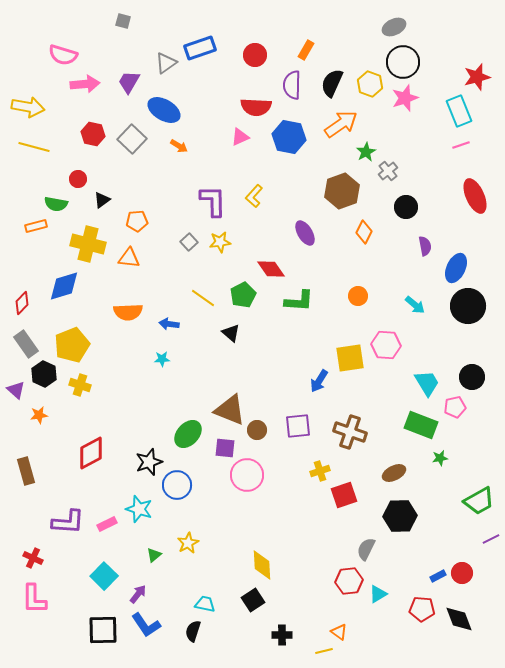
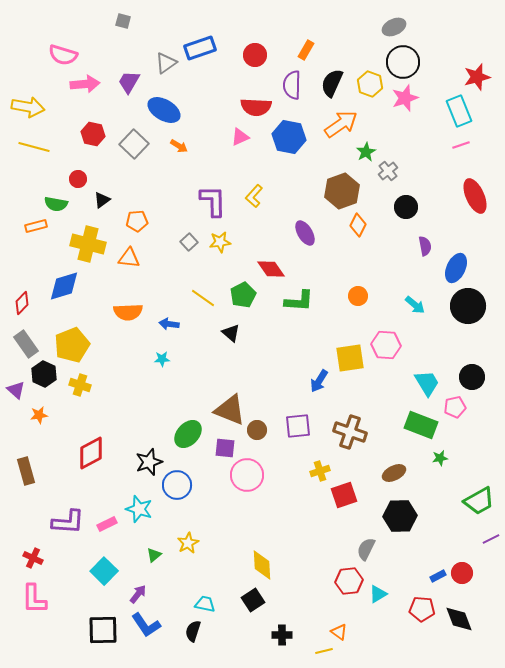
gray square at (132, 139): moved 2 px right, 5 px down
orange diamond at (364, 232): moved 6 px left, 7 px up
cyan square at (104, 576): moved 5 px up
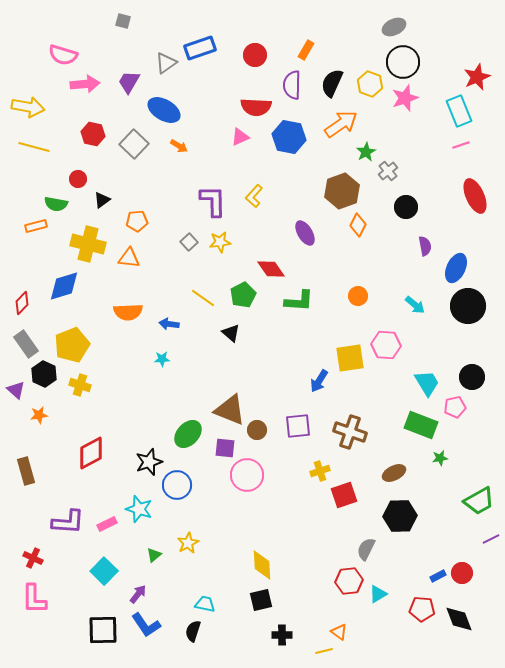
red star at (477, 77): rotated 8 degrees counterclockwise
black square at (253, 600): moved 8 px right; rotated 20 degrees clockwise
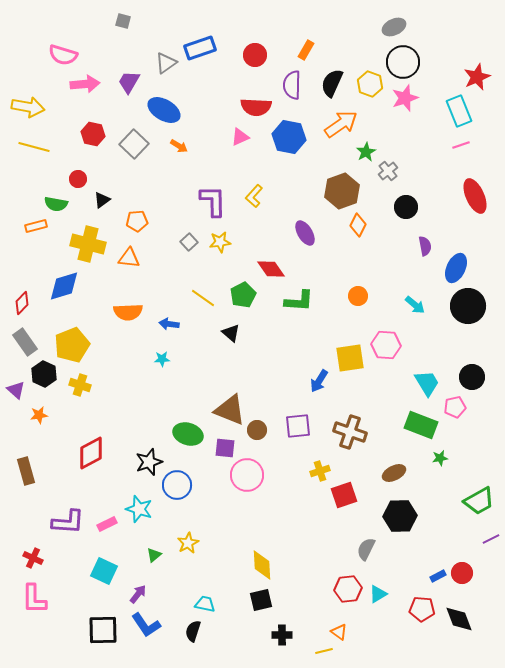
gray rectangle at (26, 344): moved 1 px left, 2 px up
green ellipse at (188, 434): rotated 64 degrees clockwise
cyan square at (104, 571): rotated 20 degrees counterclockwise
red hexagon at (349, 581): moved 1 px left, 8 px down
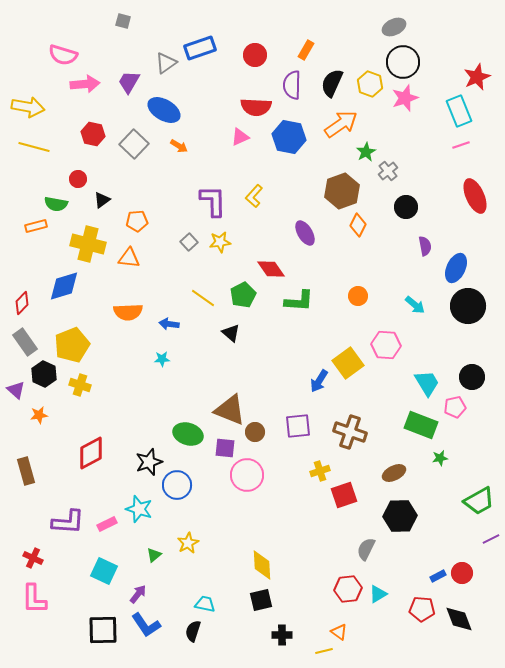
yellow square at (350, 358): moved 2 px left, 5 px down; rotated 28 degrees counterclockwise
brown circle at (257, 430): moved 2 px left, 2 px down
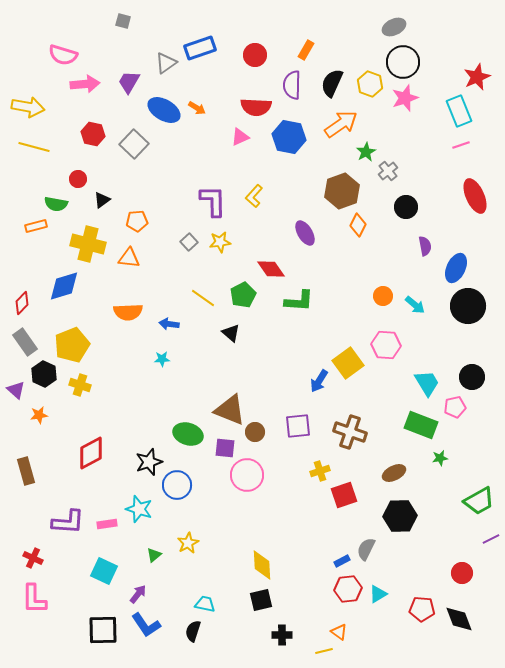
orange arrow at (179, 146): moved 18 px right, 38 px up
orange circle at (358, 296): moved 25 px right
pink rectangle at (107, 524): rotated 18 degrees clockwise
blue rectangle at (438, 576): moved 96 px left, 15 px up
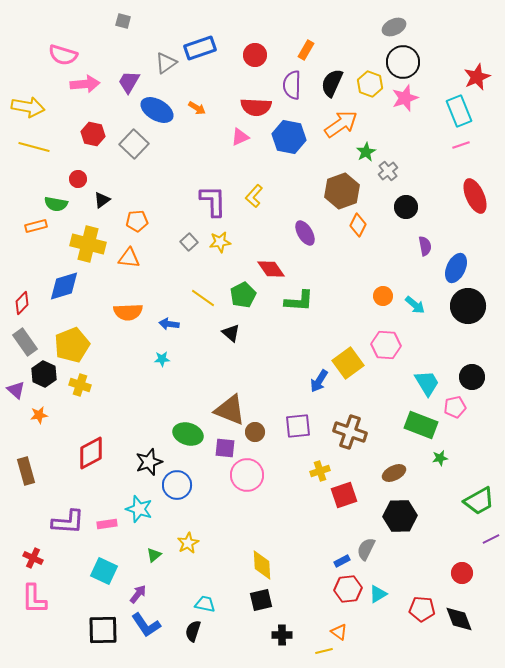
blue ellipse at (164, 110): moved 7 px left
